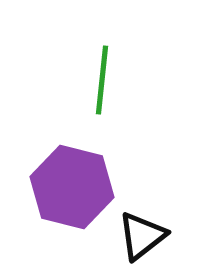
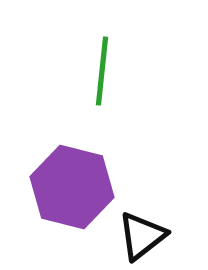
green line: moved 9 px up
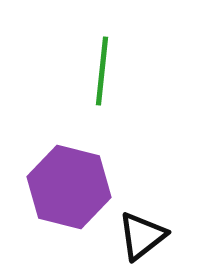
purple hexagon: moved 3 px left
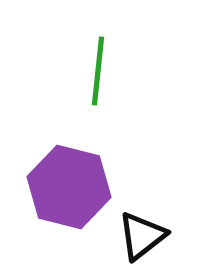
green line: moved 4 px left
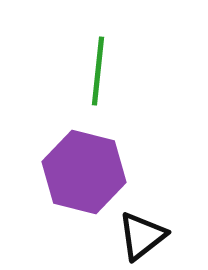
purple hexagon: moved 15 px right, 15 px up
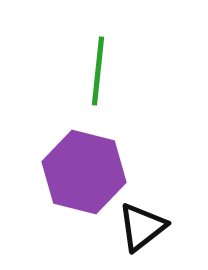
black triangle: moved 9 px up
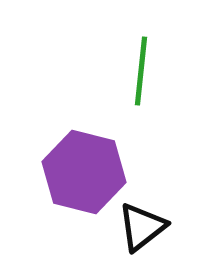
green line: moved 43 px right
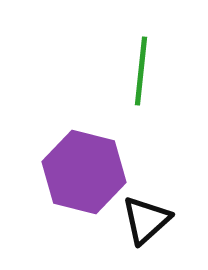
black triangle: moved 4 px right, 7 px up; rotated 4 degrees counterclockwise
